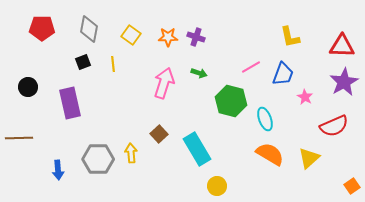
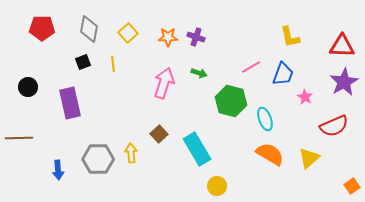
yellow square: moved 3 px left, 2 px up; rotated 12 degrees clockwise
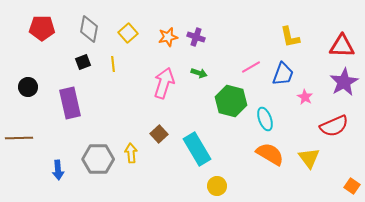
orange star: rotated 12 degrees counterclockwise
yellow triangle: rotated 25 degrees counterclockwise
orange square: rotated 21 degrees counterclockwise
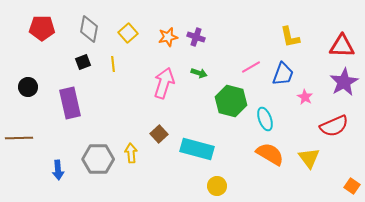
cyan rectangle: rotated 44 degrees counterclockwise
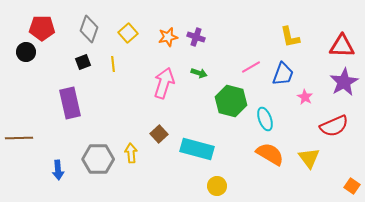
gray diamond: rotated 8 degrees clockwise
black circle: moved 2 px left, 35 px up
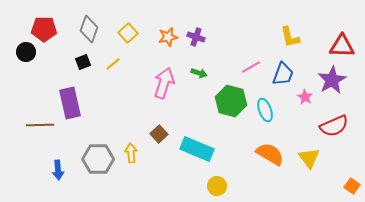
red pentagon: moved 2 px right, 1 px down
yellow line: rotated 56 degrees clockwise
purple star: moved 12 px left, 2 px up
cyan ellipse: moved 9 px up
brown line: moved 21 px right, 13 px up
cyan rectangle: rotated 8 degrees clockwise
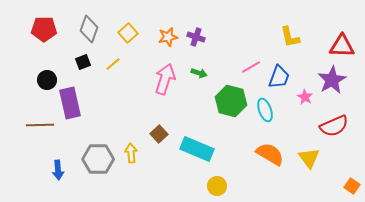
black circle: moved 21 px right, 28 px down
blue trapezoid: moved 4 px left, 3 px down
pink arrow: moved 1 px right, 4 px up
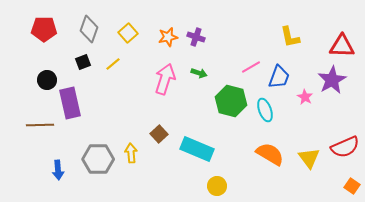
red semicircle: moved 11 px right, 21 px down
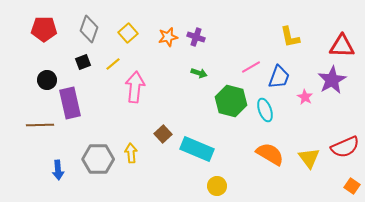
pink arrow: moved 30 px left, 8 px down; rotated 12 degrees counterclockwise
brown square: moved 4 px right
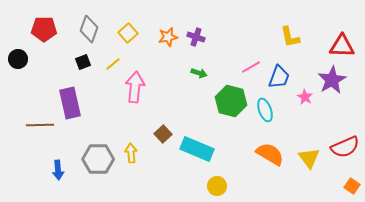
black circle: moved 29 px left, 21 px up
